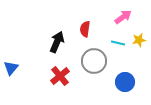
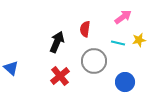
blue triangle: rotated 28 degrees counterclockwise
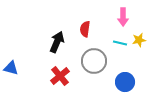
pink arrow: rotated 126 degrees clockwise
cyan line: moved 2 px right
blue triangle: rotated 28 degrees counterclockwise
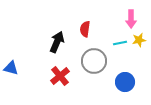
pink arrow: moved 8 px right, 2 px down
cyan line: rotated 24 degrees counterclockwise
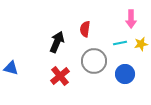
yellow star: moved 2 px right, 4 px down
blue circle: moved 8 px up
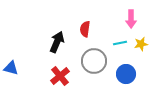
blue circle: moved 1 px right
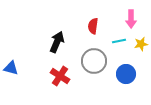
red semicircle: moved 8 px right, 3 px up
cyan line: moved 1 px left, 2 px up
red cross: rotated 18 degrees counterclockwise
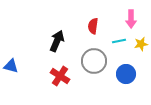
black arrow: moved 1 px up
blue triangle: moved 2 px up
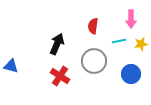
black arrow: moved 3 px down
blue circle: moved 5 px right
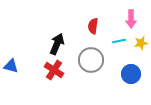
yellow star: moved 1 px up
gray circle: moved 3 px left, 1 px up
red cross: moved 6 px left, 6 px up
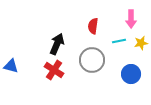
gray circle: moved 1 px right
